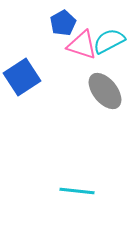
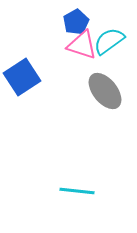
blue pentagon: moved 13 px right, 1 px up
cyan semicircle: rotated 8 degrees counterclockwise
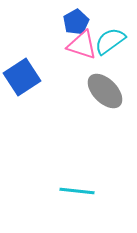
cyan semicircle: moved 1 px right
gray ellipse: rotated 6 degrees counterclockwise
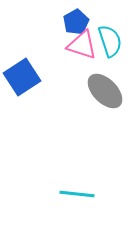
cyan semicircle: rotated 108 degrees clockwise
cyan line: moved 3 px down
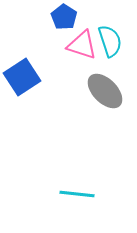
blue pentagon: moved 12 px left, 5 px up; rotated 10 degrees counterclockwise
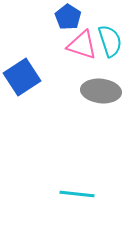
blue pentagon: moved 4 px right
gray ellipse: moved 4 px left; rotated 39 degrees counterclockwise
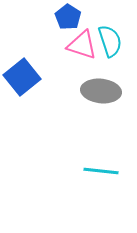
blue square: rotated 6 degrees counterclockwise
cyan line: moved 24 px right, 23 px up
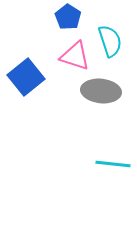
pink triangle: moved 7 px left, 11 px down
blue square: moved 4 px right
cyan line: moved 12 px right, 7 px up
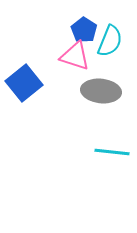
blue pentagon: moved 16 px right, 13 px down
cyan semicircle: rotated 40 degrees clockwise
blue square: moved 2 px left, 6 px down
cyan line: moved 1 px left, 12 px up
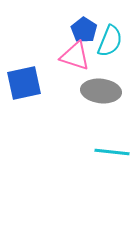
blue square: rotated 27 degrees clockwise
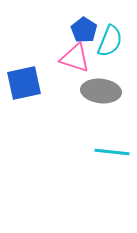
pink triangle: moved 2 px down
